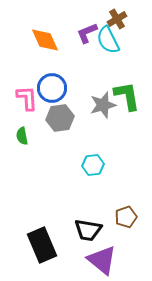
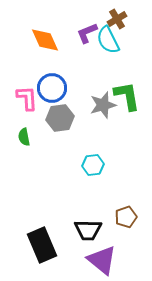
green semicircle: moved 2 px right, 1 px down
black trapezoid: rotated 8 degrees counterclockwise
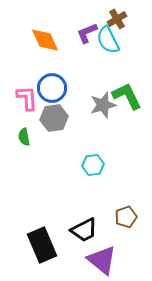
green L-shape: rotated 16 degrees counterclockwise
gray hexagon: moved 6 px left
black trapezoid: moved 4 px left; rotated 28 degrees counterclockwise
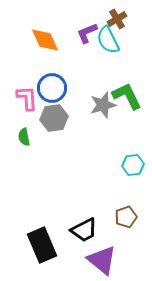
cyan hexagon: moved 40 px right
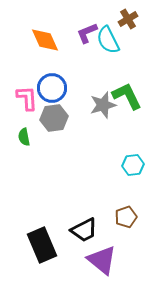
brown cross: moved 11 px right
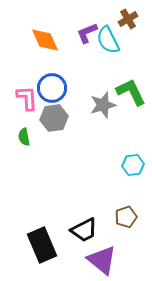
green L-shape: moved 4 px right, 4 px up
